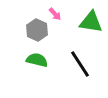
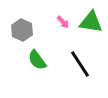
pink arrow: moved 8 px right, 8 px down
gray hexagon: moved 15 px left
green semicircle: rotated 140 degrees counterclockwise
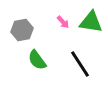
gray hexagon: rotated 25 degrees clockwise
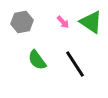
green triangle: rotated 25 degrees clockwise
gray hexagon: moved 8 px up
black line: moved 5 px left
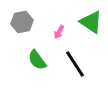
pink arrow: moved 4 px left, 10 px down; rotated 72 degrees clockwise
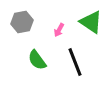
pink arrow: moved 2 px up
black line: moved 2 px up; rotated 12 degrees clockwise
